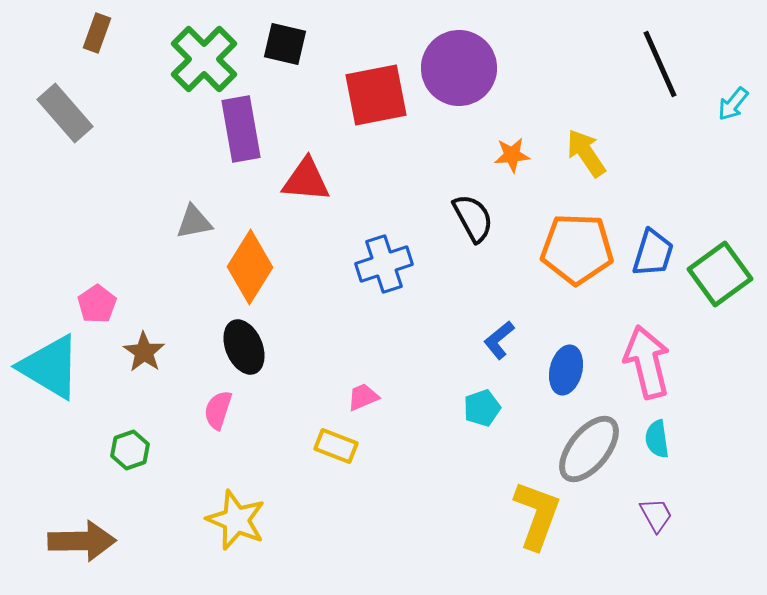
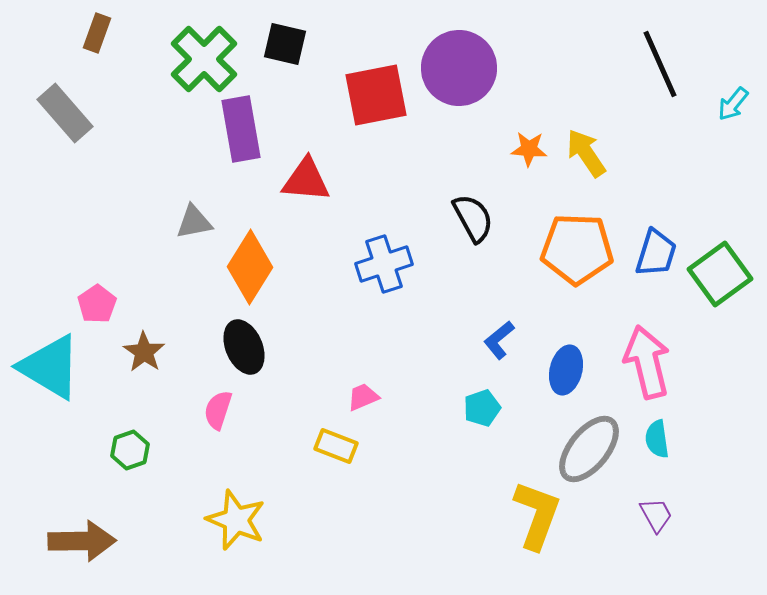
orange star: moved 17 px right, 6 px up; rotated 9 degrees clockwise
blue trapezoid: moved 3 px right
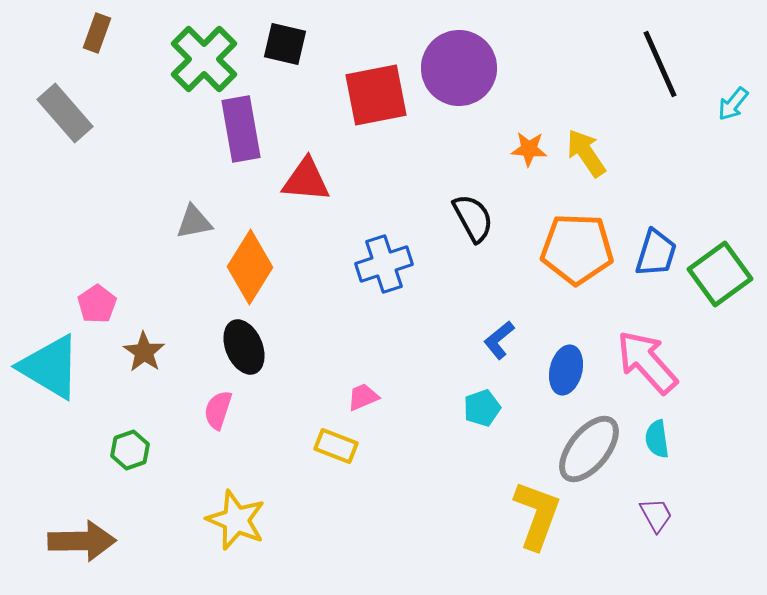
pink arrow: rotated 28 degrees counterclockwise
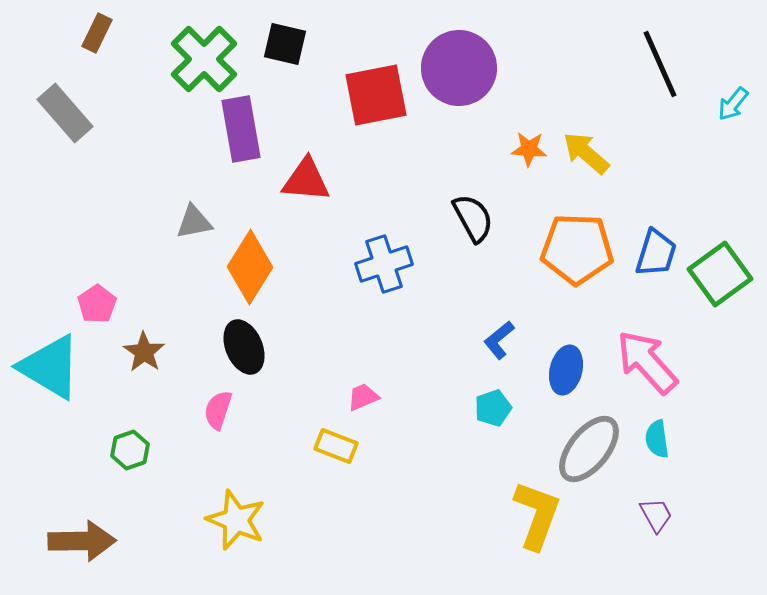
brown rectangle: rotated 6 degrees clockwise
yellow arrow: rotated 15 degrees counterclockwise
cyan pentagon: moved 11 px right
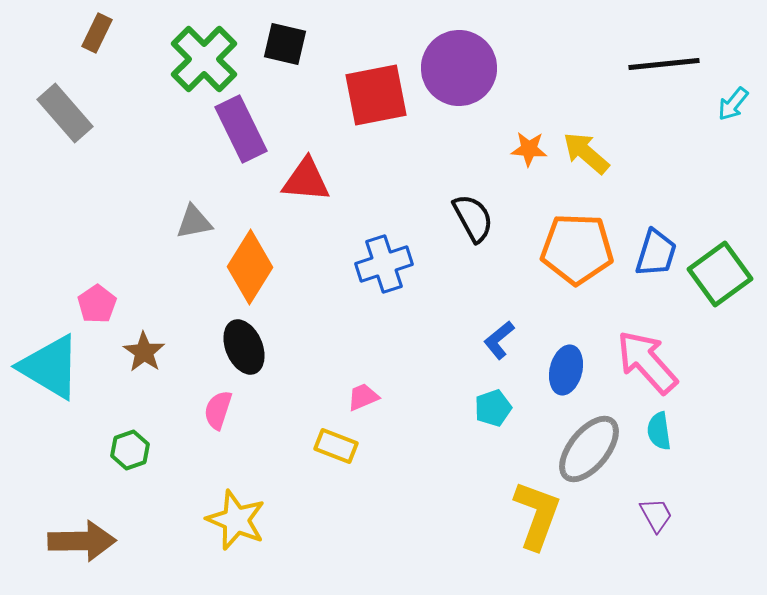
black line: moved 4 px right; rotated 72 degrees counterclockwise
purple rectangle: rotated 16 degrees counterclockwise
cyan semicircle: moved 2 px right, 8 px up
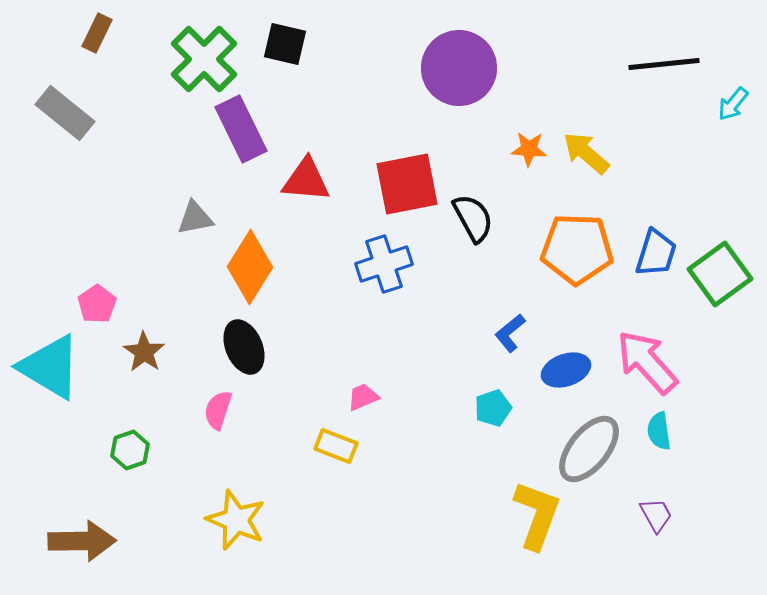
red square: moved 31 px right, 89 px down
gray rectangle: rotated 10 degrees counterclockwise
gray triangle: moved 1 px right, 4 px up
blue L-shape: moved 11 px right, 7 px up
blue ellipse: rotated 57 degrees clockwise
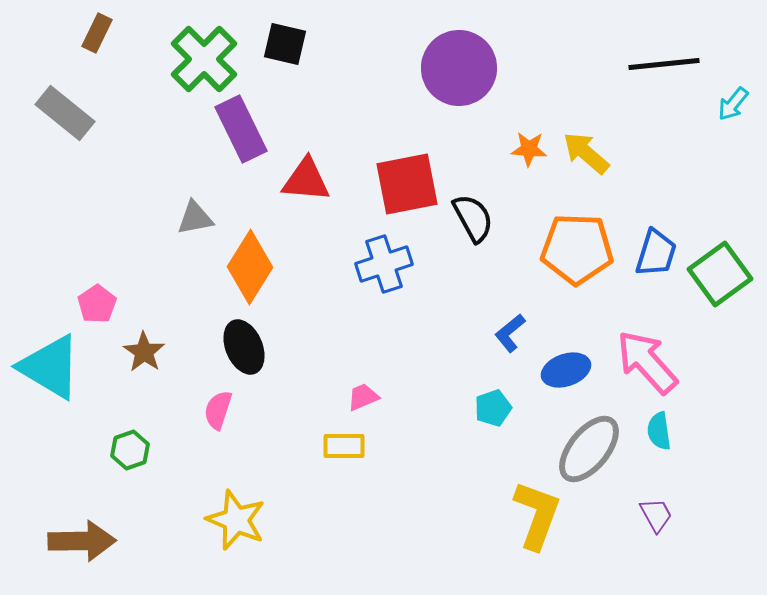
yellow rectangle: moved 8 px right; rotated 21 degrees counterclockwise
